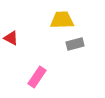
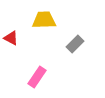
yellow trapezoid: moved 18 px left
gray rectangle: rotated 30 degrees counterclockwise
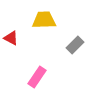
gray rectangle: moved 1 px down
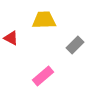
pink rectangle: moved 6 px right, 1 px up; rotated 15 degrees clockwise
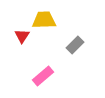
red triangle: moved 11 px right, 2 px up; rotated 35 degrees clockwise
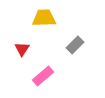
yellow trapezoid: moved 2 px up
red triangle: moved 13 px down
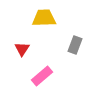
gray rectangle: rotated 24 degrees counterclockwise
pink rectangle: moved 1 px left
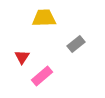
gray rectangle: moved 1 px right, 1 px up; rotated 30 degrees clockwise
red triangle: moved 8 px down
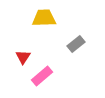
red triangle: moved 1 px right
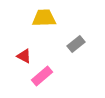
red triangle: moved 1 px right, 1 px up; rotated 35 degrees counterclockwise
